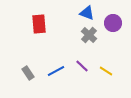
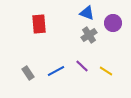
gray cross: rotated 14 degrees clockwise
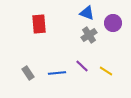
blue line: moved 1 px right, 2 px down; rotated 24 degrees clockwise
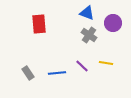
gray cross: rotated 21 degrees counterclockwise
yellow line: moved 8 px up; rotated 24 degrees counterclockwise
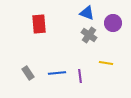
purple line: moved 2 px left, 10 px down; rotated 40 degrees clockwise
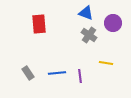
blue triangle: moved 1 px left
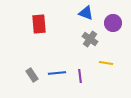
gray cross: moved 1 px right, 4 px down
gray rectangle: moved 4 px right, 2 px down
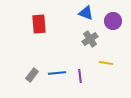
purple circle: moved 2 px up
gray cross: rotated 21 degrees clockwise
gray rectangle: rotated 72 degrees clockwise
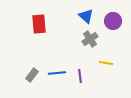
blue triangle: moved 3 px down; rotated 21 degrees clockwise
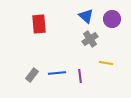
purple circle: moved 1 px left, 2 px up
